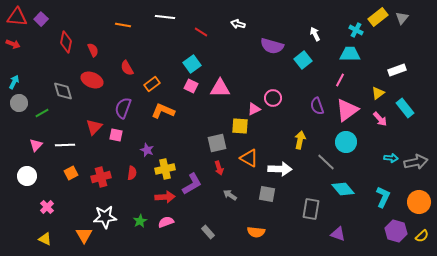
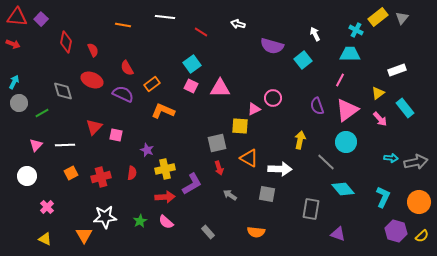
purple semicircle at (123, 108): moved 14 px up; rotated 95 degrees clockwise
pink semicircle at (166, 222): rotated 119 degrees counterclockwise
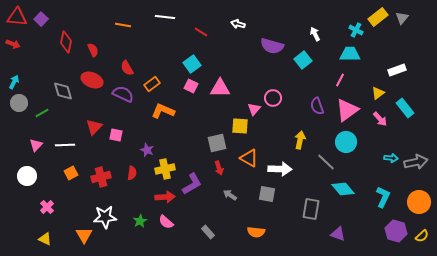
pink triangle at (254, 109): rotated 24 degrees counterclockwise
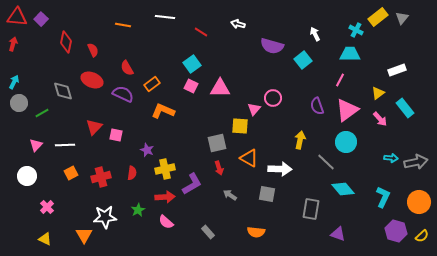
red arrow at (13, 44): rotated 96 degrees counterclockwise
green star at (140, 221): moved 2 px left, 11 px up
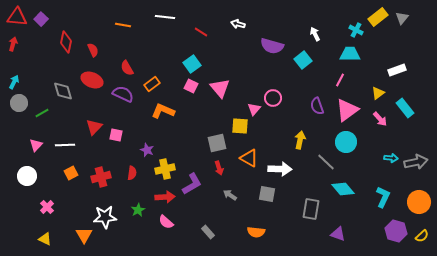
pink triangle at (220, 88): rotated 50 degrees clockwise
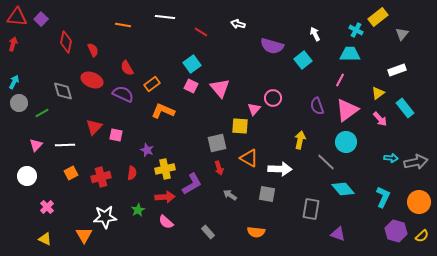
gray triangle at (402, 18): moved 16 px down
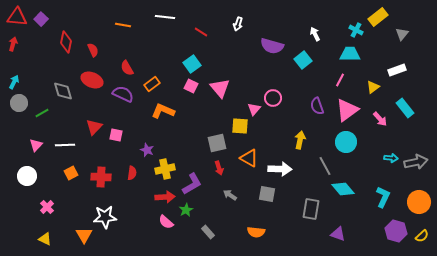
white arrow at (238, 24): rotated 88 degrees counterclockwise
yellow triangle at (378, 93): moved 5 px left, 6 px up
gray line at (326, 162): moved 1 px left, 4 px down; rotated 18 degrees clockwise
red cross at (101, 177): rotated 18 degrees clockwise
green star at (138, 210): moved 48 px right
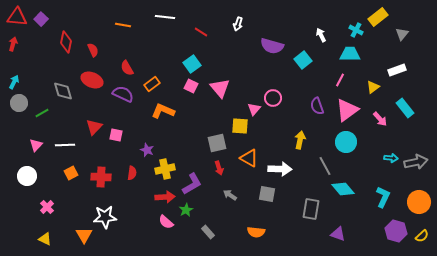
white arrow at (315, 34): moved 6 px right, 1 px down
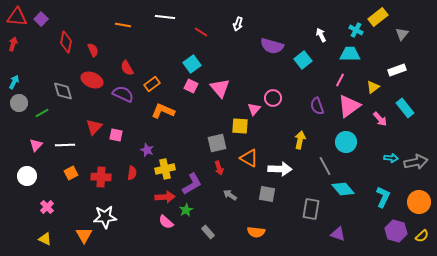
pink triangle at (347, 110): moved 2 px right, 4 px up
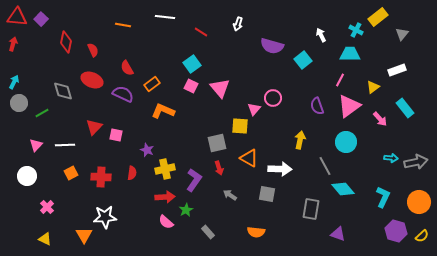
purple L-shape at (192, 184): moved 2 px right, 4 px up; rotated 25 degrees counterclockwise
